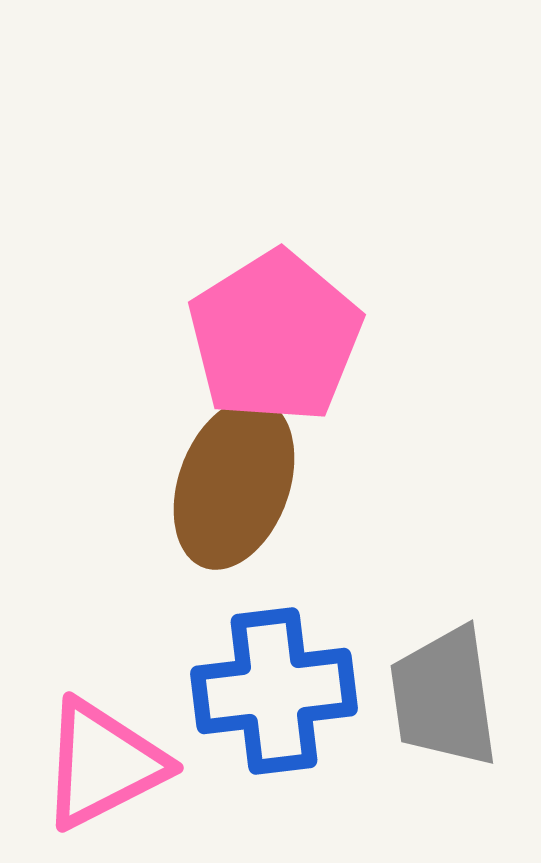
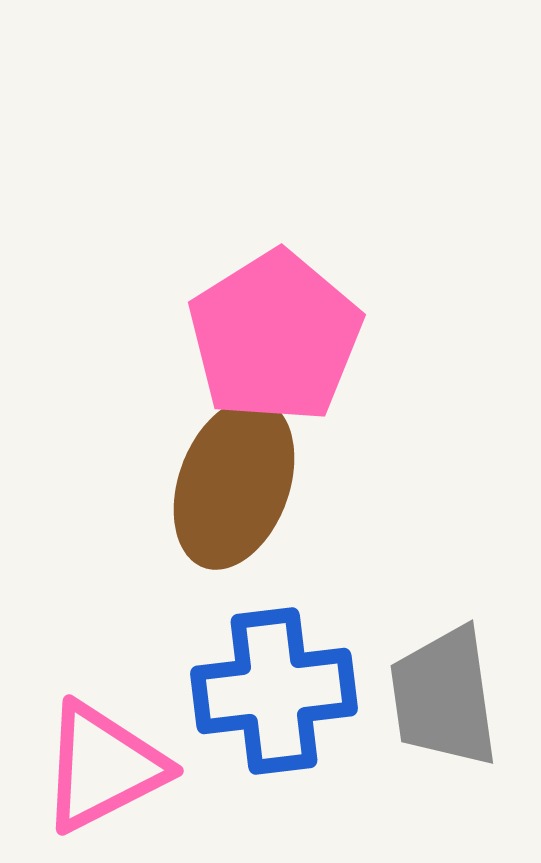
pink triangle: moved 3 px down
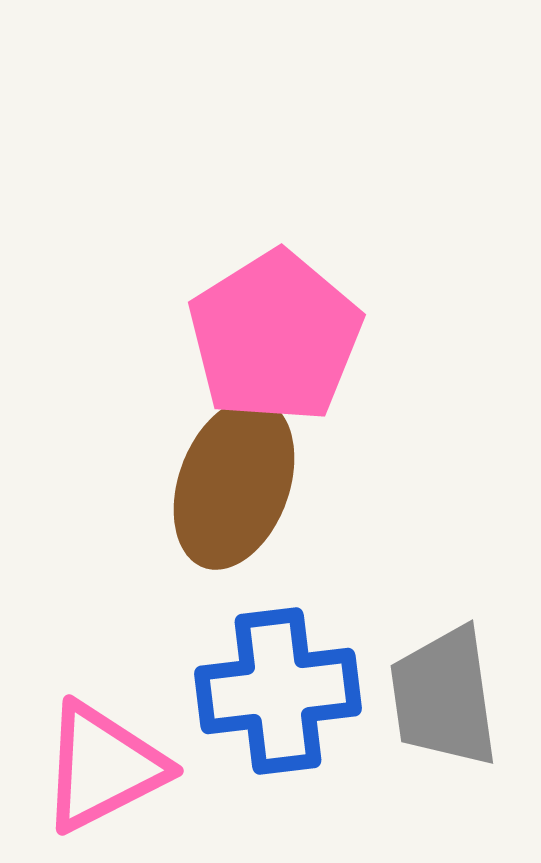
blue cross: moved 4 px right
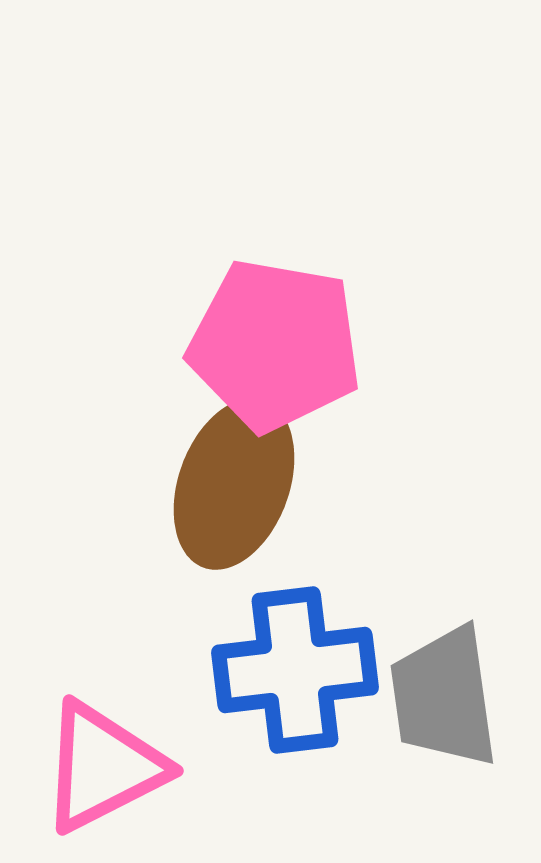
pink pentagon: moved 8 px down; rotated 30 degrees counterclockwise
blue cross: moved 17 px right, 21 px up
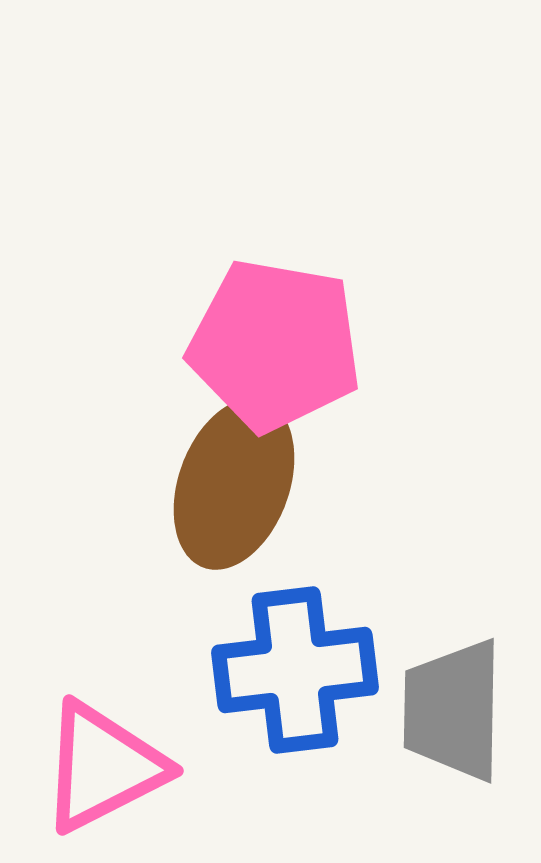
gray trapezoid: moved 9 px right, 13 px down; rotated 9 degrees clockwise
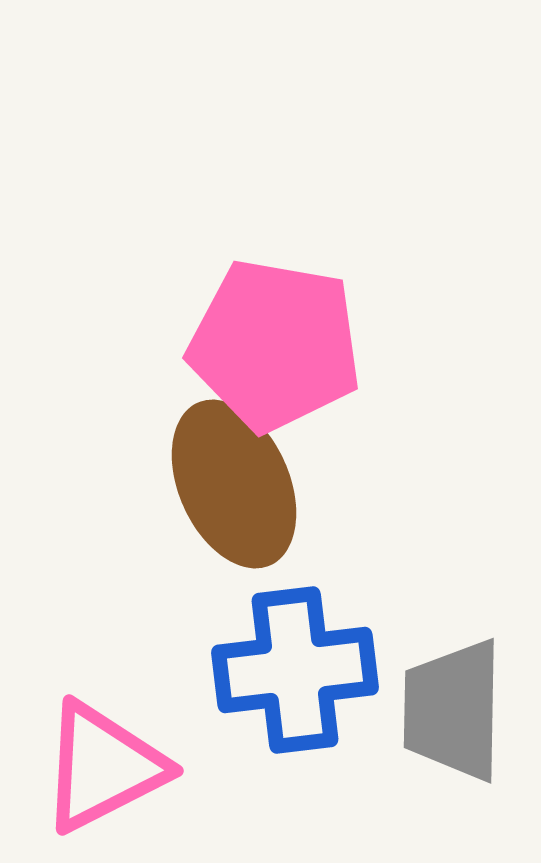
brown ellipse: rotated 44 degrees counterclockwise
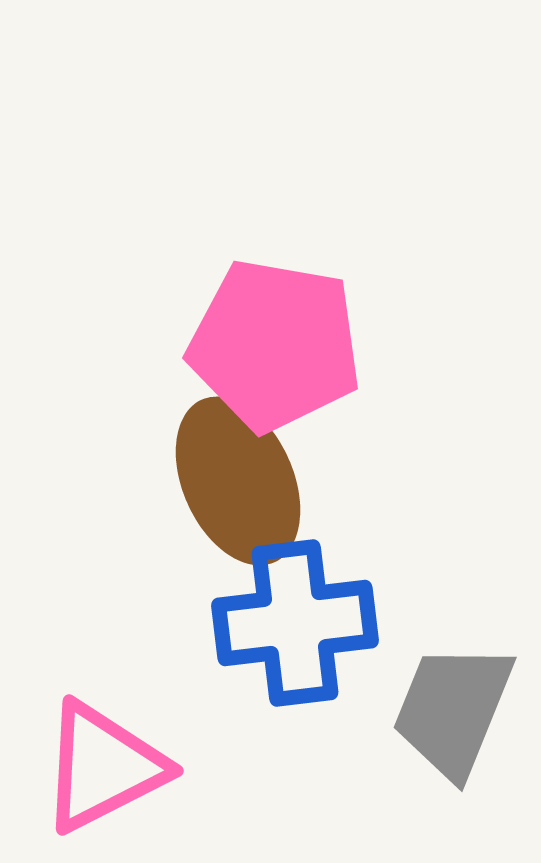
brown ellipse: moved 4 px right, 3 px up
blue cross: moved 47 px up
gray trapezoid: rotated 21 degrees clockwise
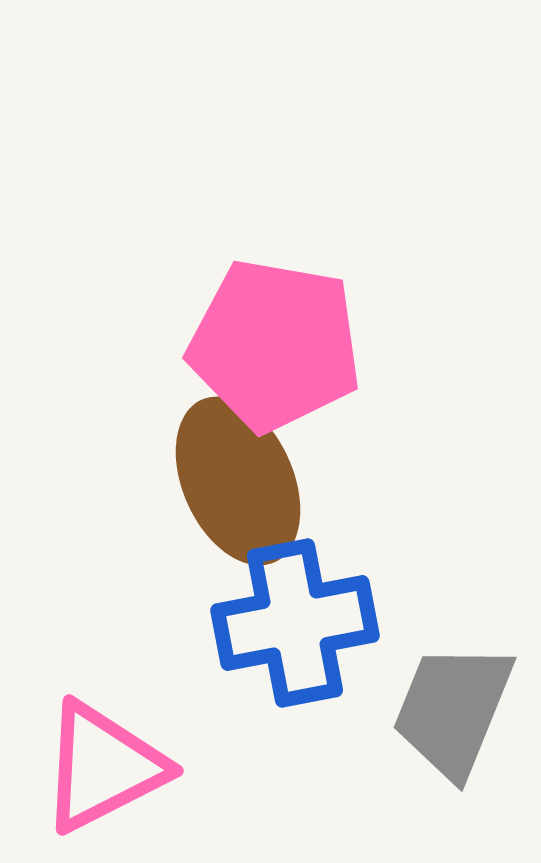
blue cross: rotated 4 degrees counterclockwise
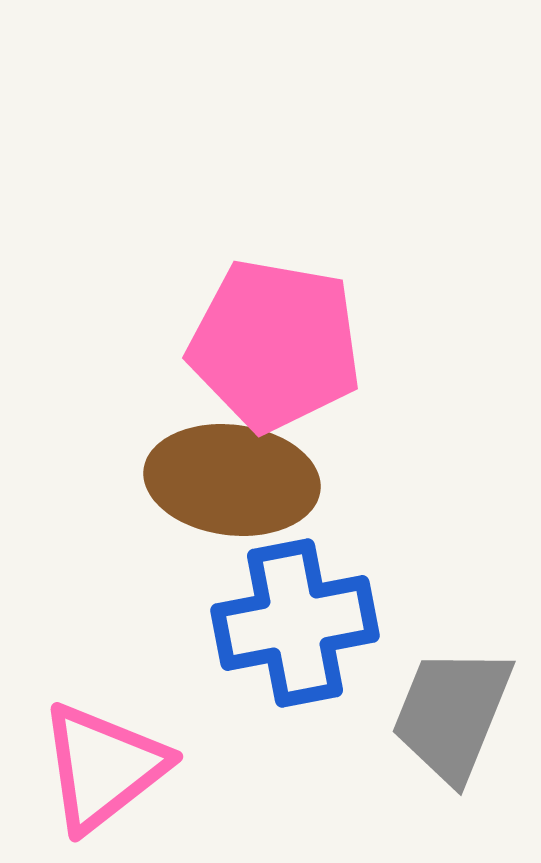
brown ellipse: moved 6 px left, 1 px up; rotated 59 degrees counterclockwise
gray trapezoid: moved 1 px left, 4 px down
pink triangle: rotated 11 degrees counterclockwise
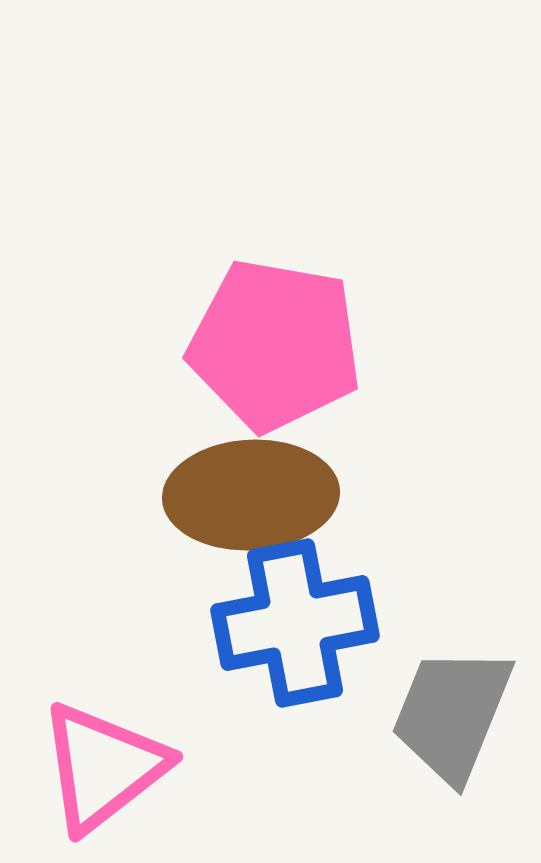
brown ellipse: moved 19 px right, 15 px down; rotated 10 degrees counterclockwise
